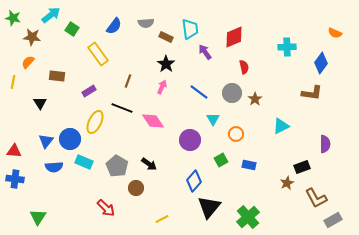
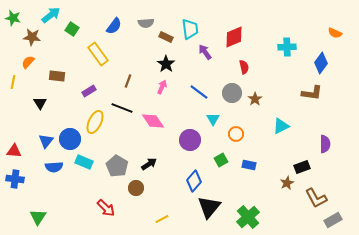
black arrow at (149, 164): rotated 70 degrees counterclockwise
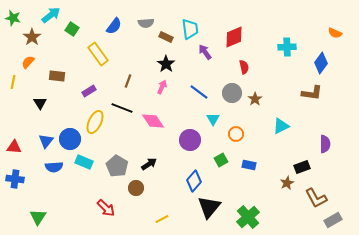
brown star at (32, 37): rotated 30 degrees clockwise
red triangle at (14, 151): moved 4 px up
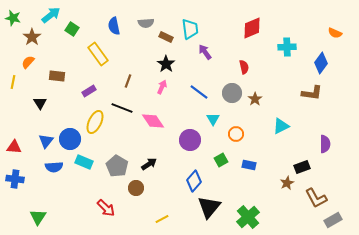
blue semicircle at (114, 26): rotated 132 degrees clockwise
red diamond at (234, 37): moved 18 px right, 9 px up
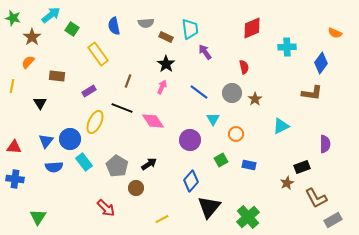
yellow line at (13, 82): moved 1 px left, 4 px down
cyan rectangle at (84, 162): rotated 30 degrees clockwise
blue diamond at (194, 181): moved 3 px left
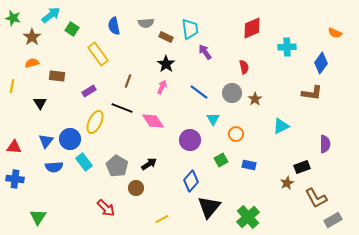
orange semicircle at (28, 62): moved 4 px right, 1 px down; rotated 32 degrees clockwise
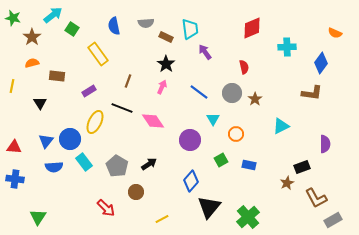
cyan arrow at (51, 15): moved 2 px right
brown circle at (136, 188): moved 4 px down
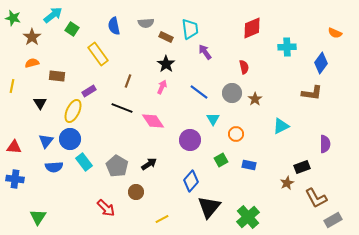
yellow ellipse at (95, 122): moved 22 px left, 11 px up
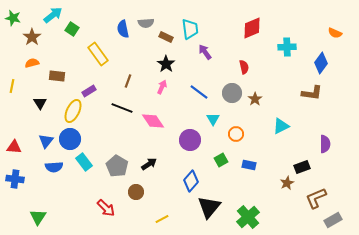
blue semicircle at (114, 26): moved 9 px right, 3 px down
brown L-shape at (316, 198): rotated 95 degrees clockwise
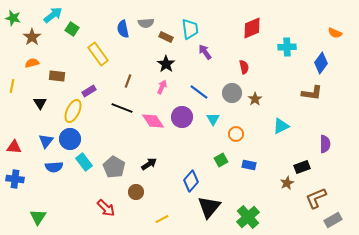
purple circle at (190, 140): moved 8 px left, 23 px up
gray pentagon at (117, 166): moved 3 px left, 1 px down
